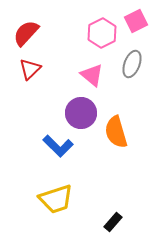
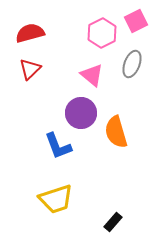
red semicircle: moved 4 px right; rotated 32 degrees clockwise
blue L-shape: rotated 24 degrees clockwise
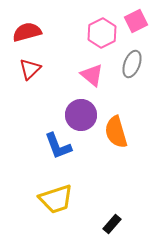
red semicircle: moved 3 px left, 1 px up
purple circle: moved 2 px down
black rectangle: moved 1 px left, 2 px down
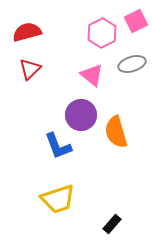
gray ellipse: rotated 52 degrees clockwise
yellow trapezoid: moved 2 px right
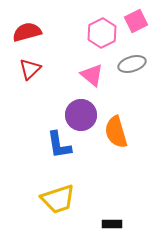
blue L-shape: moved 1 px right, 1 px up; rotated 12 degrees clockwise
black rectangle: rotated 48 degrees clockwise
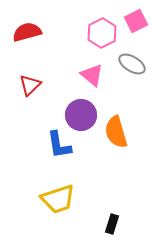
gray ellipse: rotated 48 degrees clockwise
red triangle: moved 16 px down
black rectangle: rotated 72 degrees counterclockwise
